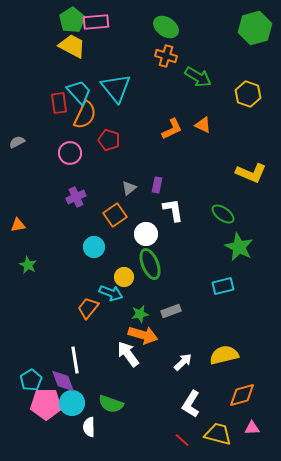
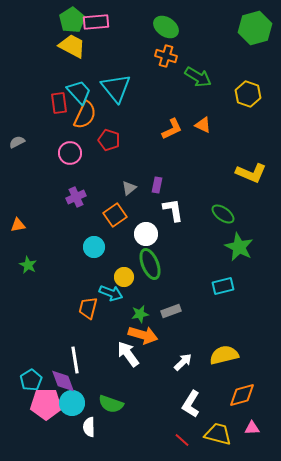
orange trapezoid at (88, 308): rotated 25 degrees counterclockwise
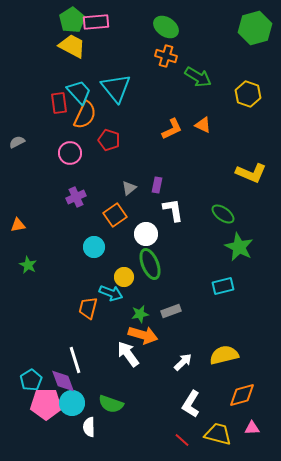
white line at (75, 360): rotated 8 degrees counterclockwise
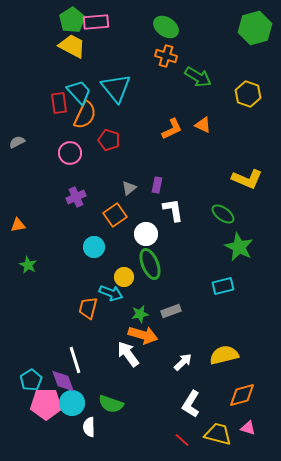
yellow L-shape at (251, 173): moved 4 px left, 6 px down
pink triangle at (252, 428): moved 4 px left; rotated 21 degrees clockwise
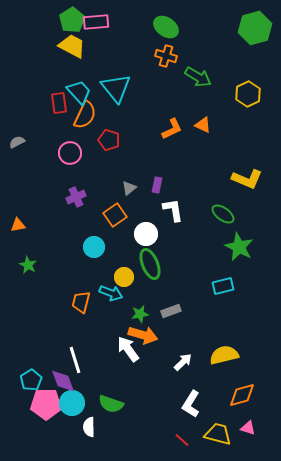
yellow hexagon at (248, 94): rotated 15 degrees clockwise
orange trapezoid at (88, 308): moved 7 px left, 6 px up
white arrow at (128, 354): moved 5 px up
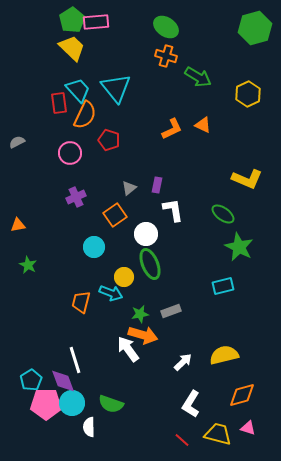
yellow trapezoid at (72, 46): moved 2 px down; rotated 16 degrees clockwise
cyan trapezoid at (79, 92): moved 1 px left, 2 px up
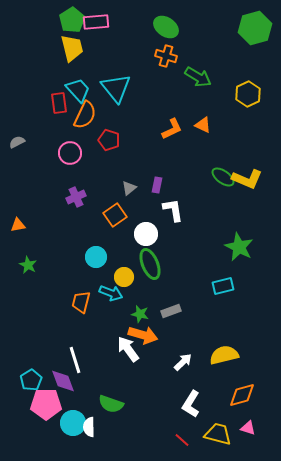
yellow trapezoid at (72, 48): rotated 32 degrees clockwise
green ellipse at (223, 214): moved 37 px up
cyan circle at (94, 247): moved 2 px right, 10 px down
green star at (140, 314): rotated 24 degrees clockwise
cyan circle at (72, 403): moved 1 px right, 20 px down
